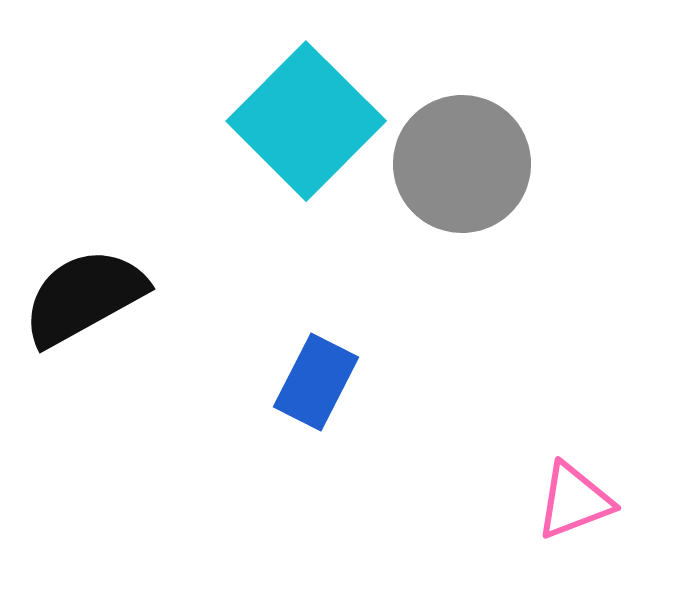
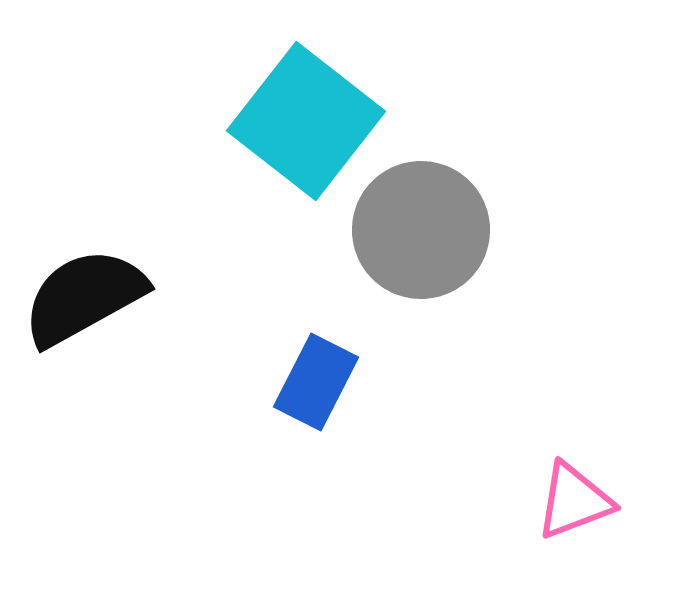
cyan square: rotated 7 degrees counterclockwise
gray circle: moved 41 px left, 66 px down
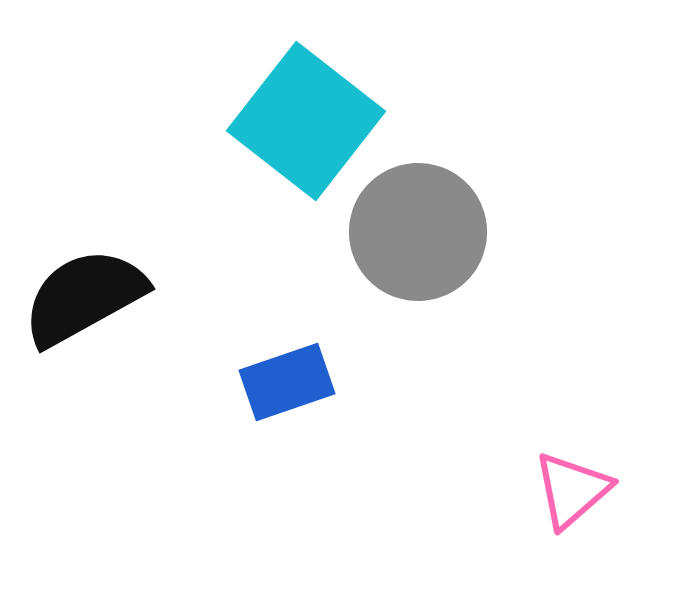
gray circle: moved 3 px left, 2 px down
blue rectangle: moved 29 px left; rotated 44 degrees clockwise
pink triangle: moved 2 px left, 11 px up; rotated 20 degrees counterclockwise
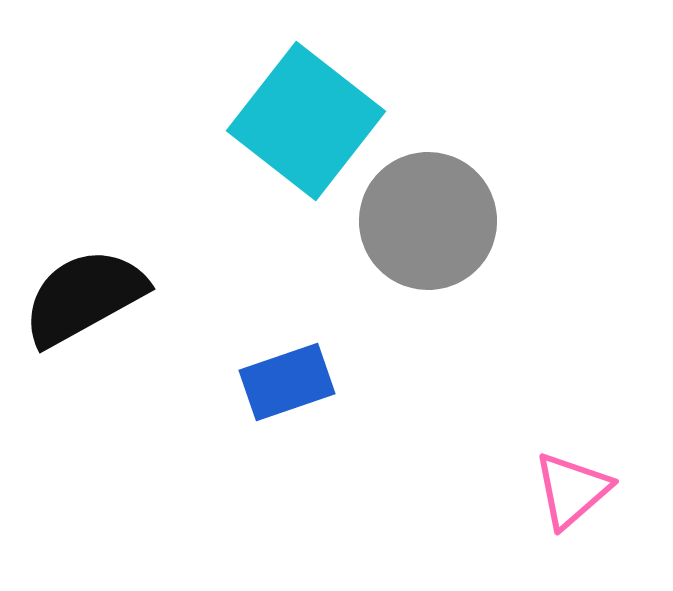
gray circle: moved 10 px right, 11 px up
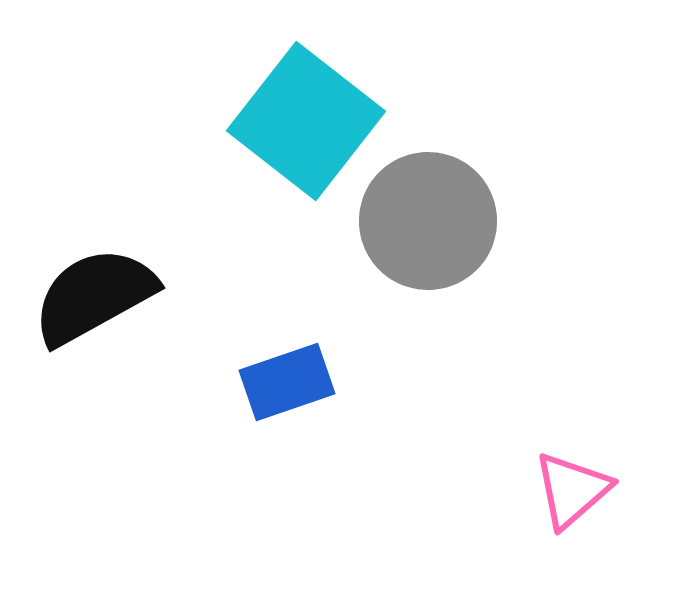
black semicircle: moved 10 px right, 1 px up
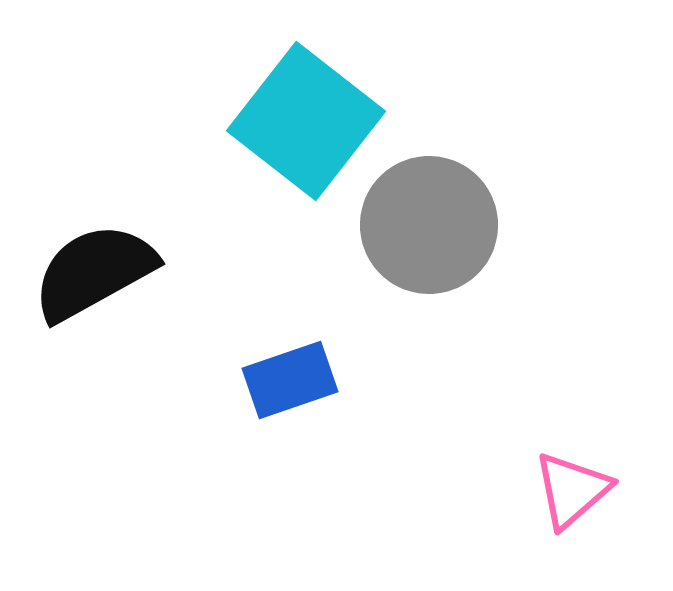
gray circle: moved 1 px right, 4 px down
black semicircle: moved 24 px up
blue rectangle: moved 3 px right, 2 px up
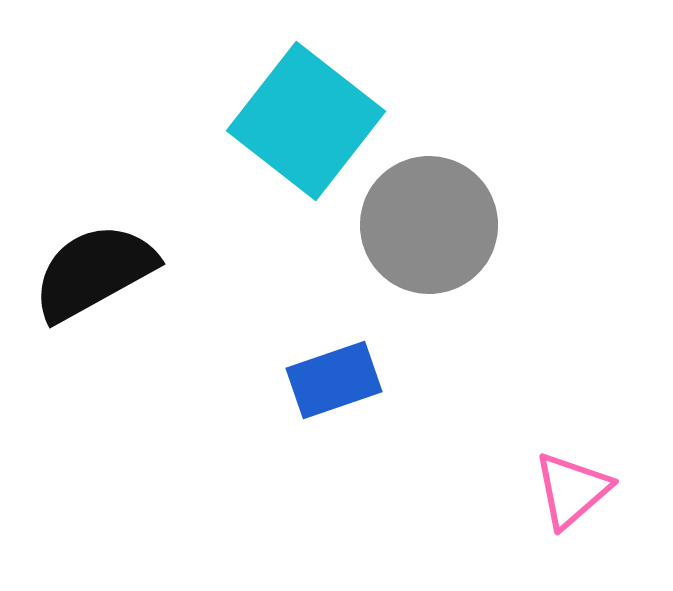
blue rectangle: moved 44 px right
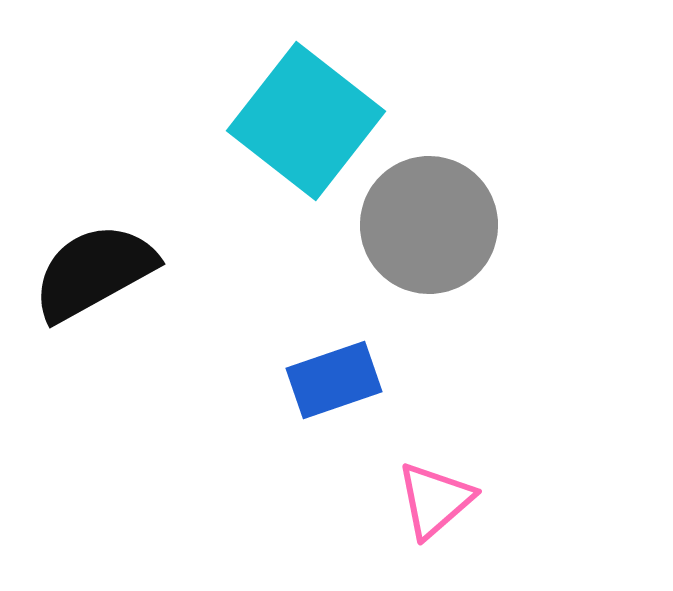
pink triangle: moved 137 px left, 10 px down
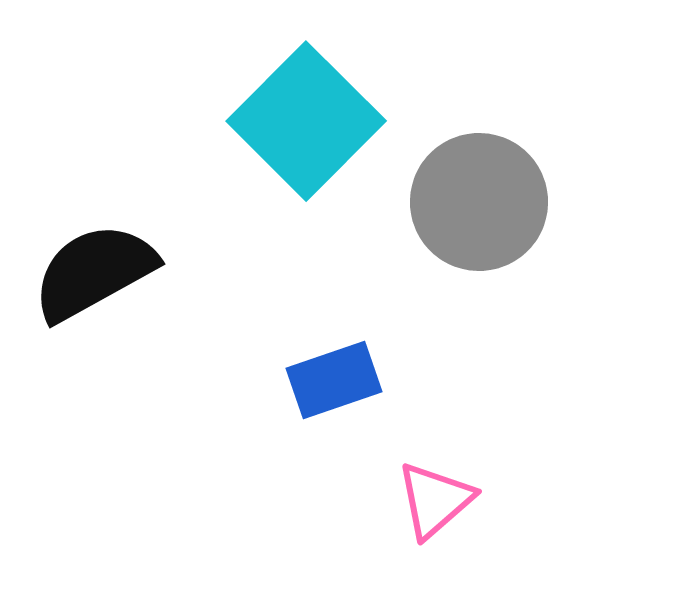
cyan square: rotated 7 degrees clockwise
gray circle: moved 50 px right, 23 px up
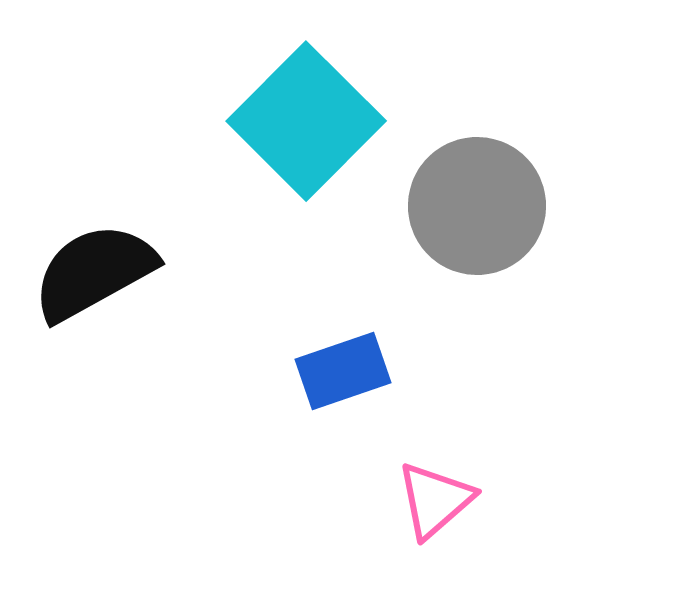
gray circle: moved 2 px left, 4 px down
blue rectangle: moved 9 px right, 9 px up
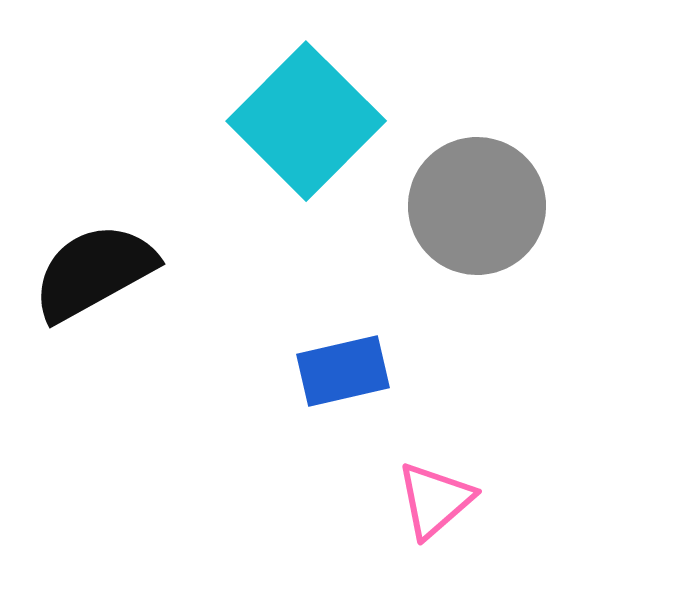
blue rectangle: rotated 6 degrees clockwise
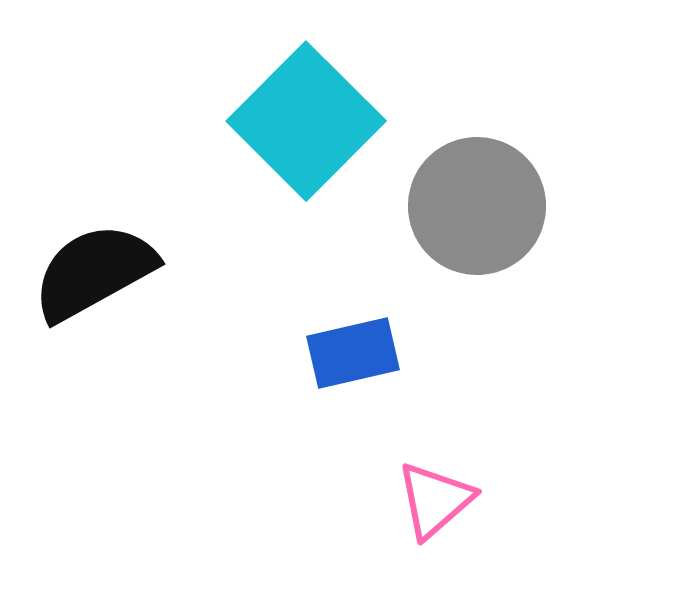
blue rectangle: moved 10 px right, 18 px up
